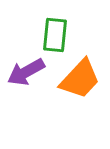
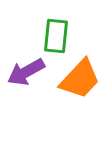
green rectangle: moved 1 px right, 1 px down
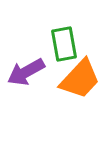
green rectangle: moved 8 px right, 8 px down; rotated 16 degrees counterclockwise
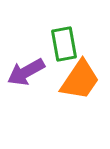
orange trapezoid: moved 1 px down; rotated 9 degrees counterclockwise
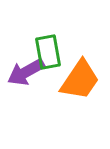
green rectangle: moved 16 px left, 8 px down
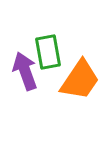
purple arrow: moved 1 px left, 1 px up; rotated 99 degrees clockwise
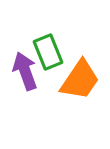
green rectangle: rotated 12 degrees counterclockwise
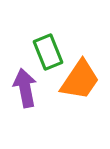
purple arrow: moved 17 px down; rotated 9 degrees clockwise
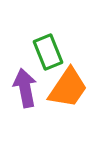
orange trapezoid: moved 12 px left, 8 px down
